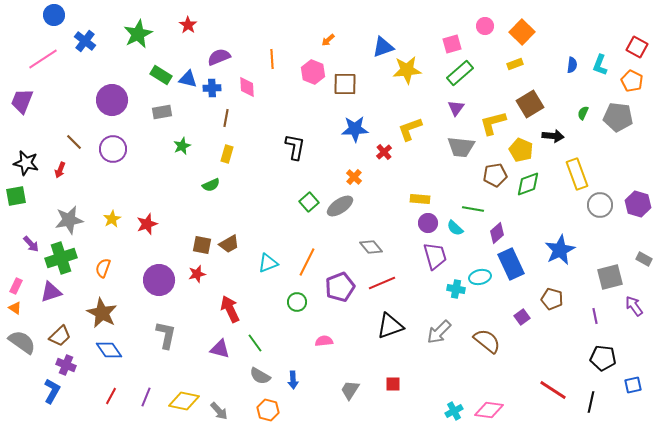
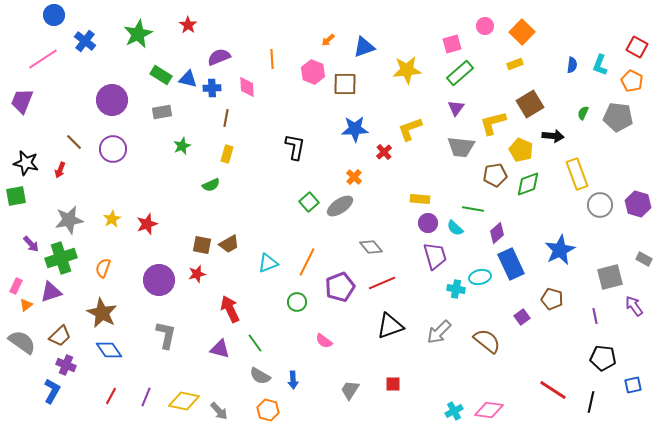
blue triangle at (383, 47): moved 19 px left
orange triangle at (15, 308): moved 11 px right, 3 px up; rotated 48 degrees clockwise
pink semicircle at (324, 341): rotated 138 degrees counterclockwise
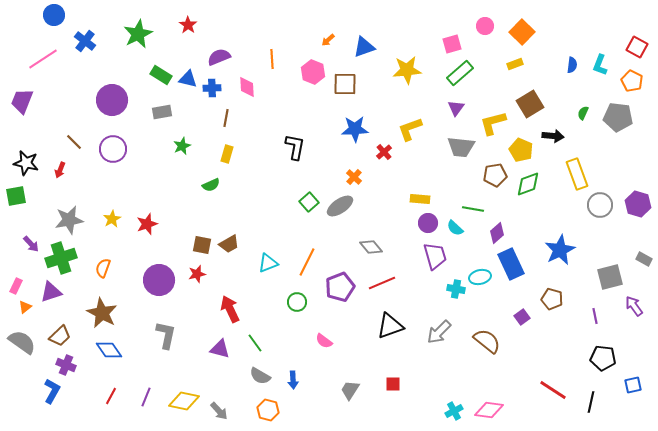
orange triangle at (26, 305): moved 1 px left, 2 px down
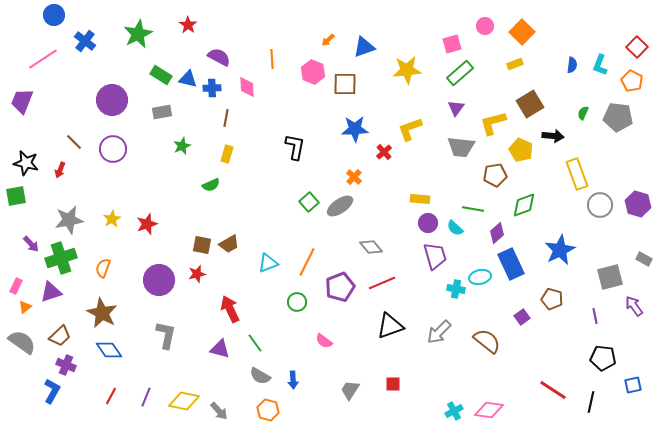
red square at (637, 47): rotated 15 degrees clockwise
purple semicircle at (219, 57): rotated 50 degrees clockwise
green diamond at (528, 184): moved 4 px left, 21 px down
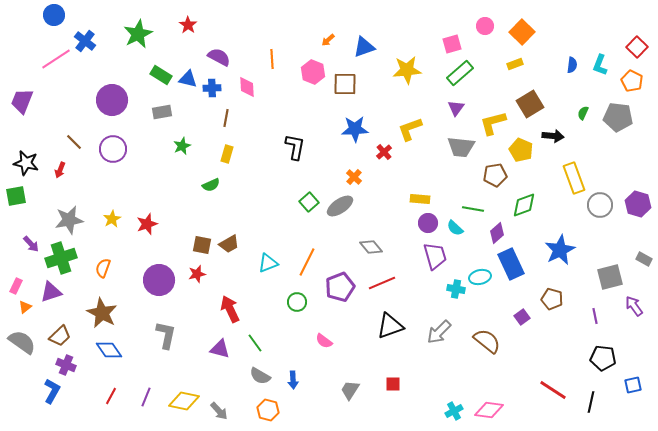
pink line at (43, 59): moved 13 px right
yellow rectangle at (577, 174): moved 3 px left, 4 px down
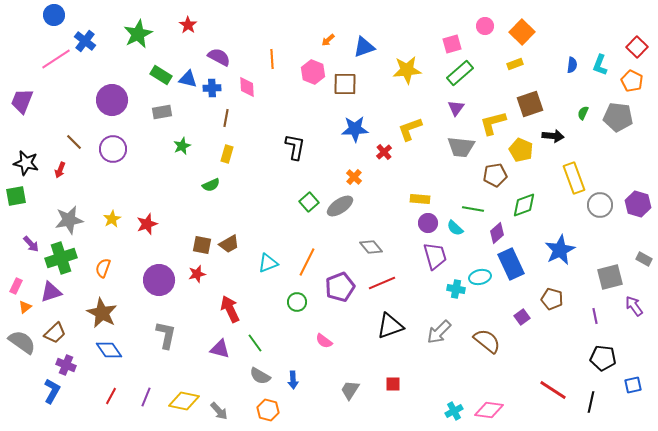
brown square at (530, 104): rotated 12 degrees clockwise
brown trapezoid at (60, 336): moved 5 px left, 3 px up
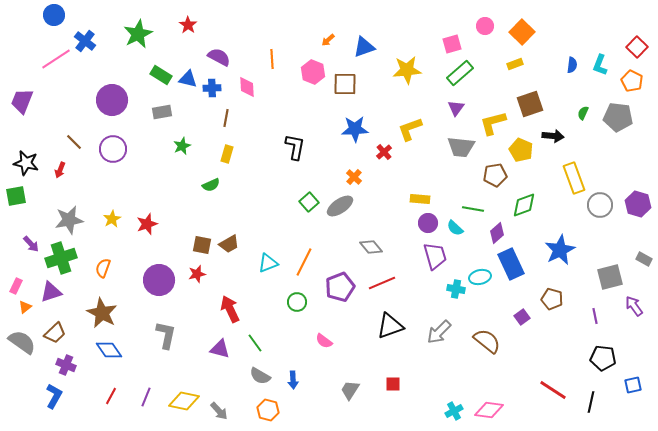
orange line at (307, 262): moved 3 px left
blue L-shape at (52, 391): moved 2 px right, 5 px down
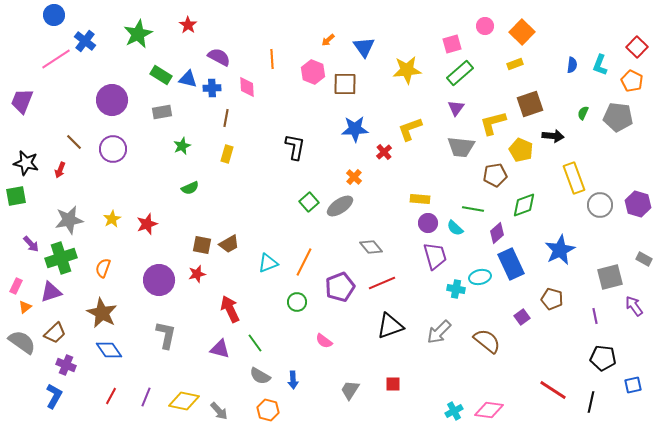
blue triangle at (364, 47): rotated 45 degrees counterclockwise
green semicircle at (211, 185): moved 21 px left, 3 px down
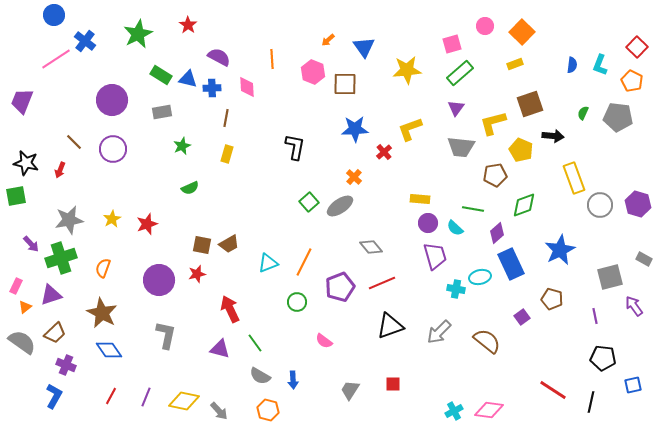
purple triangle at (51, 292): moved 3 px down
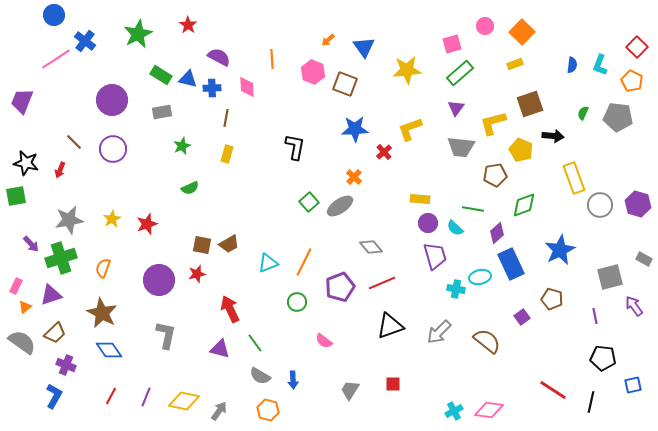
brown square at (345, 84): rotated 20 degrees clockwise
gray arrow at (219, 411): rotated 102 degrees counterclockwise
